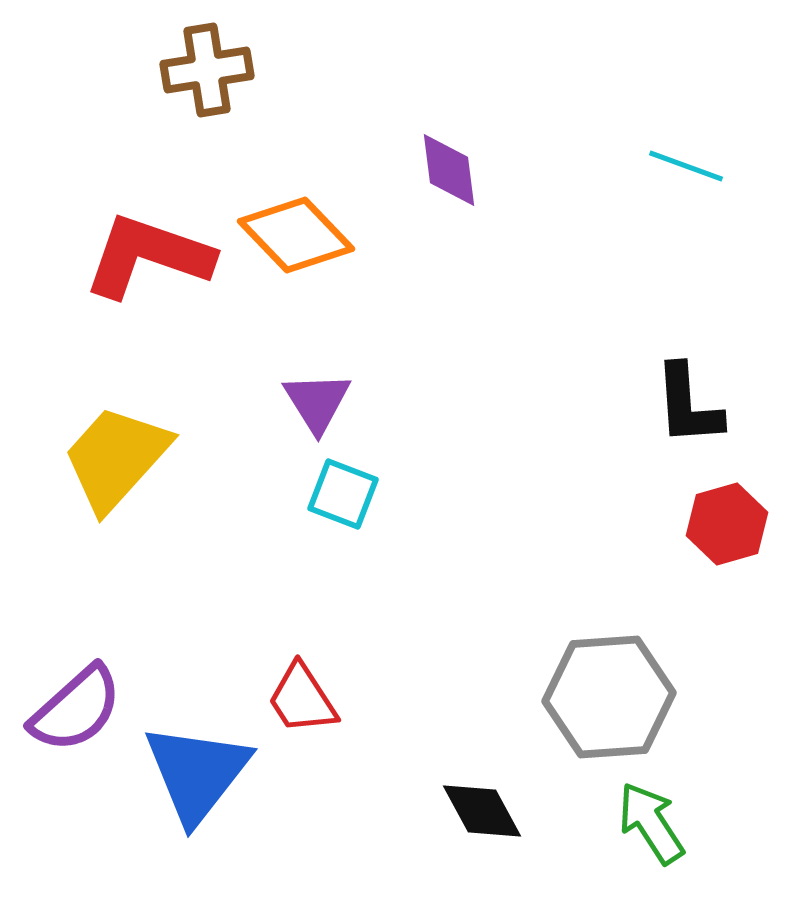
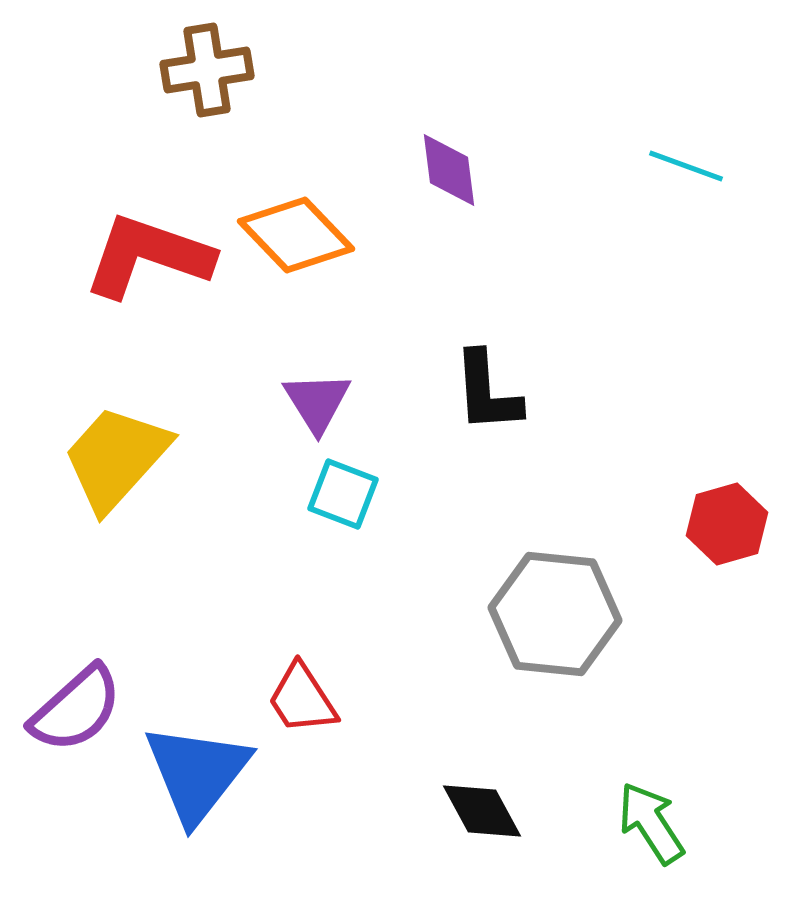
black L-shape: moved 201 px left, 13 px up
gray hexagon: moved 54 px left, 83 px up; rotated 10 degrees clockwise
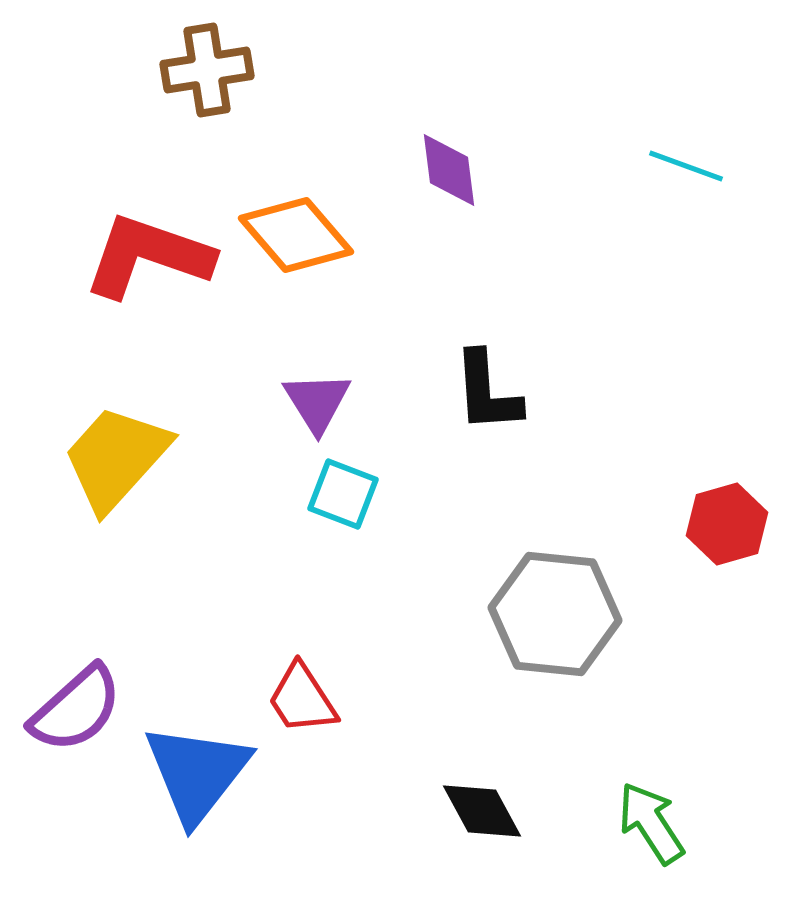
orange diamond: rotated 3 degrees clockwise
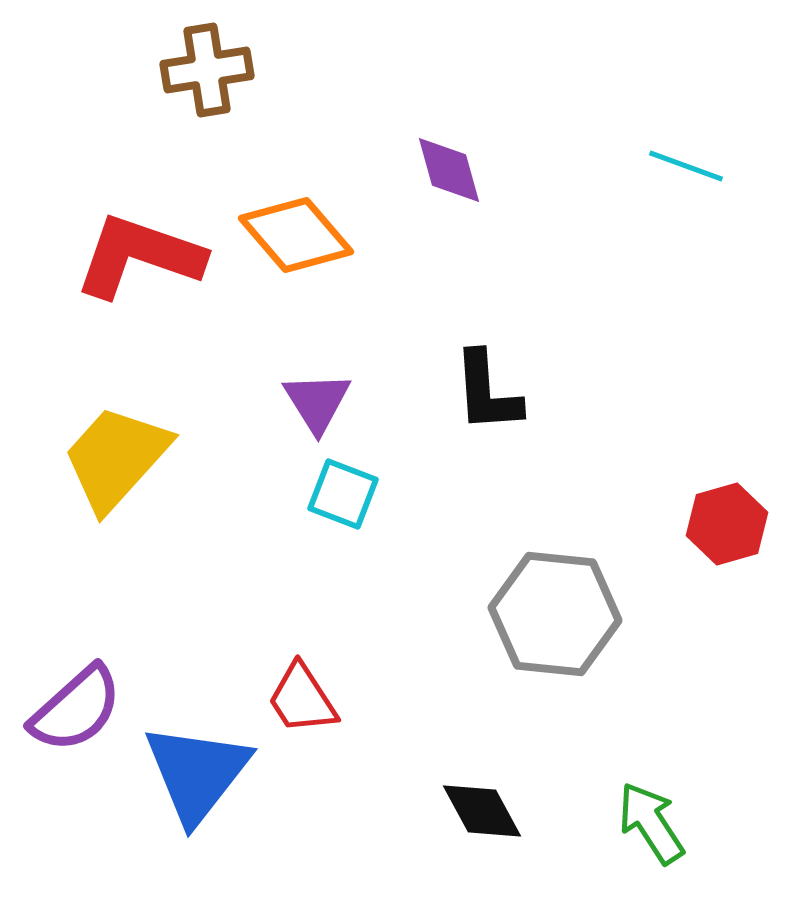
purple diamond: rotated 8 degrees counterclockwise
red L-shape: moved 9 px left
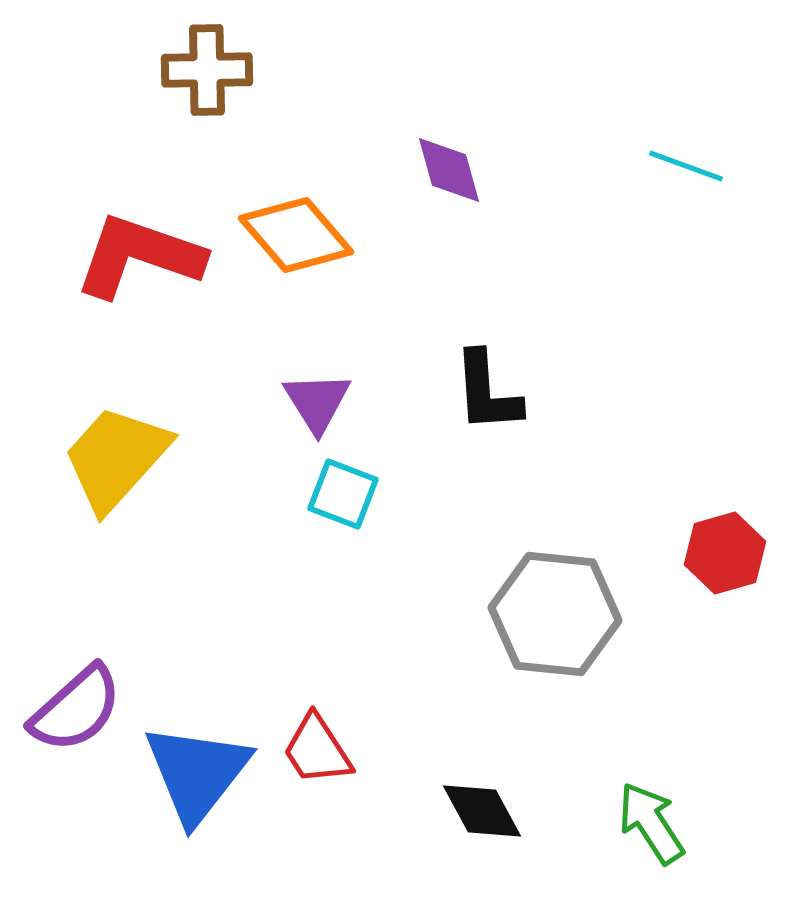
brown cross: rotated 8 degrees clockwise
red hexagon: moved 2 px left, 29 px down
red trapezoid: moved 15 px right, 51 px down
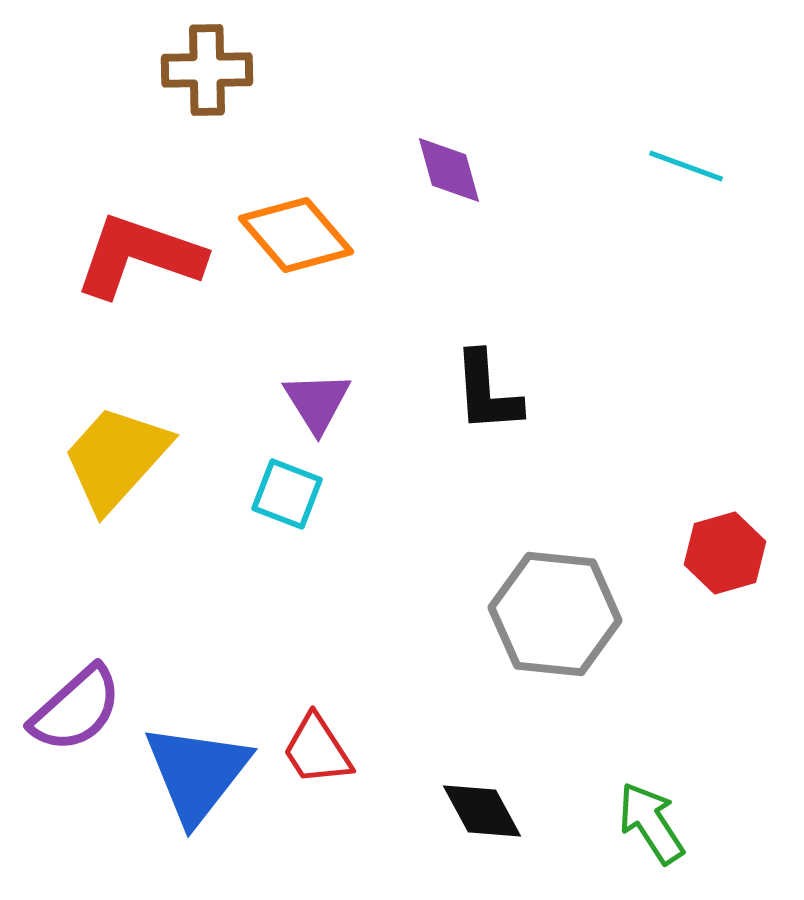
cyan square: moved 56 px left
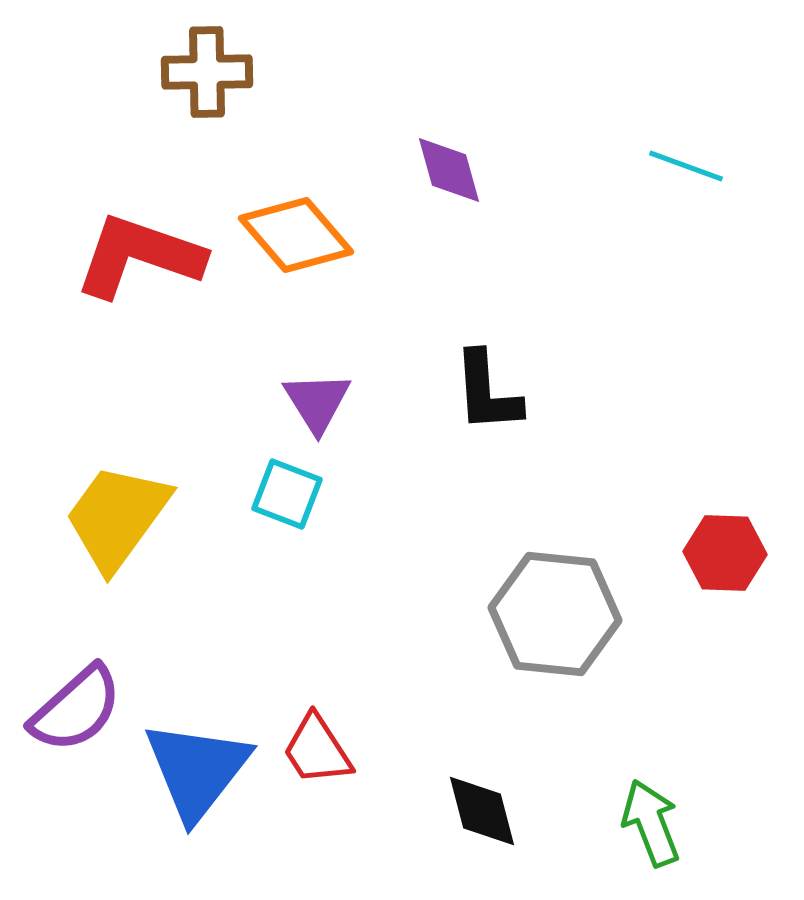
brown cross: moved 2 px down
yellow trapezoid: moved 1 px right, 59 px down; rotated 6 degrees counterclockwise
red hexagon: rotated 18 degrees clockwise
blue triangle: moved 3 px up
black diamond: rotated 14 degrees clockwise
green arrow: rotated 12 degrees clockwise
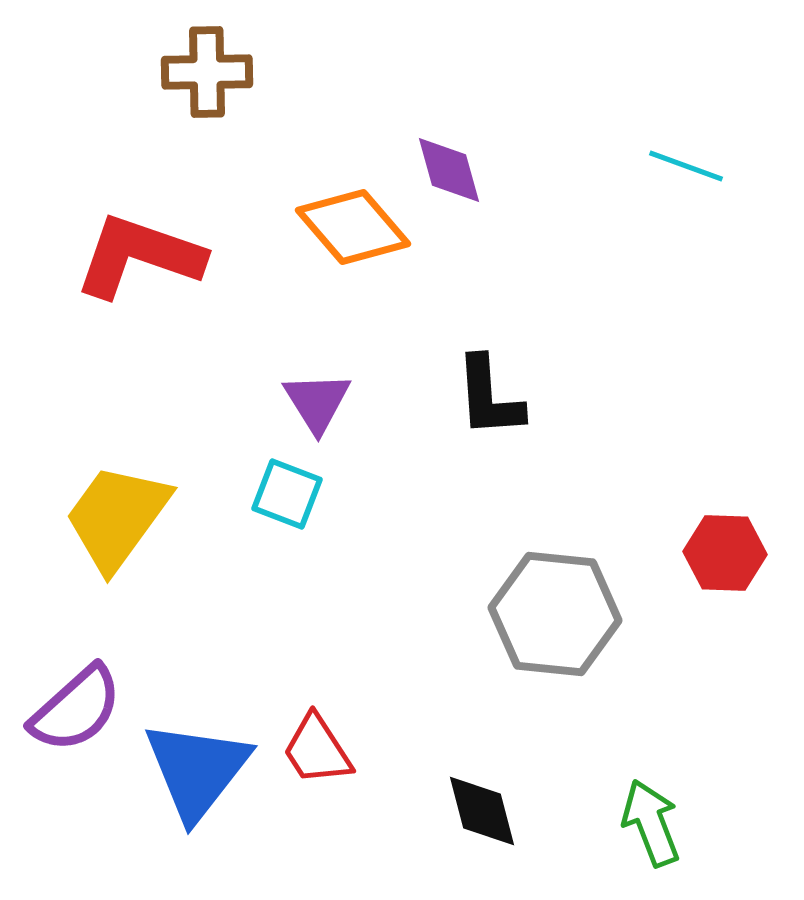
orange diamond: moved 57 px right, 8 px up
black L-shape: moved 2 px right, 5 px down
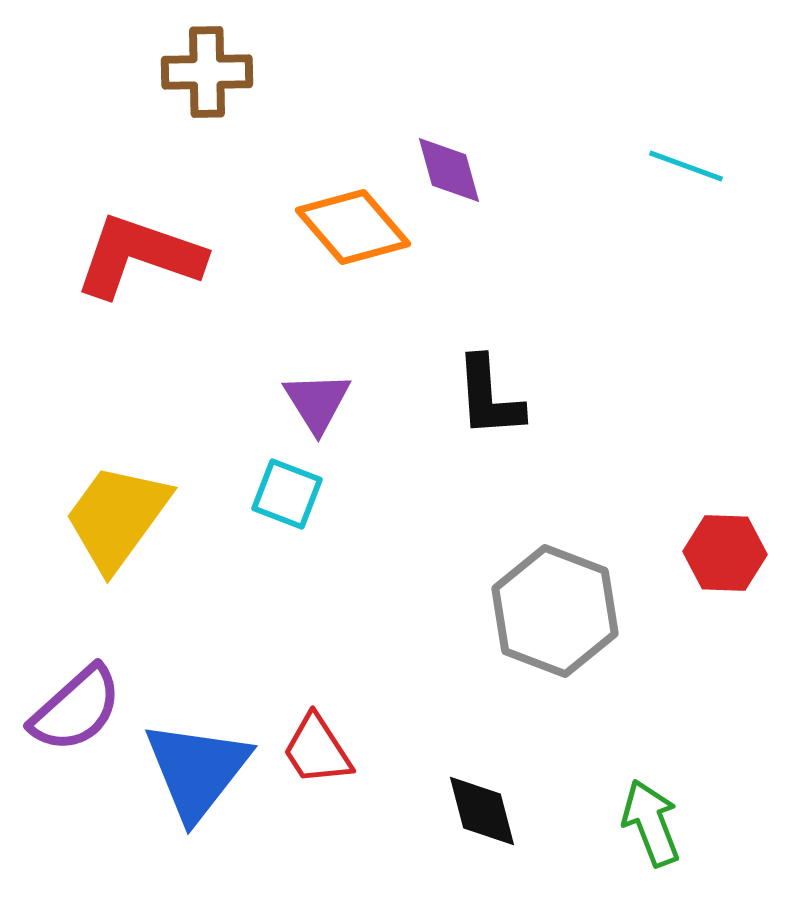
gray hexagon: moved 3 px up; rotated 15 degrees clockwise
